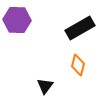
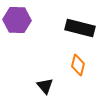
black rectangle: rotated 44 degrees clockwise
black triangle: rotated 18 degrees counterclockwise
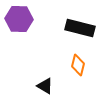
purple hexagon: moved 2 px right, 1 px up
black triangle: rotated 18 degrees counterclockwise
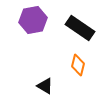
purple hexagon: moved 14 px right, 1 px down; rotated 12 degrees counterclockwise
black rectangle: rotated 20 degrees clockwise
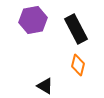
black rectangle: moved 4 px left, 1 px down; rotated 28 degrees clockwise
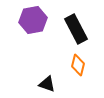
black triangle: moved 2 px right, 2 px up; rotated 12 degrees counterclockwise
